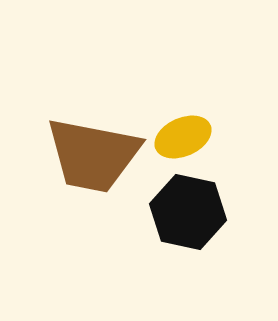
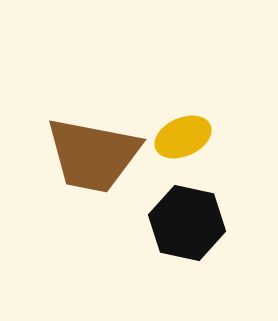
black hexagon: moved 1 px left, 11 px down
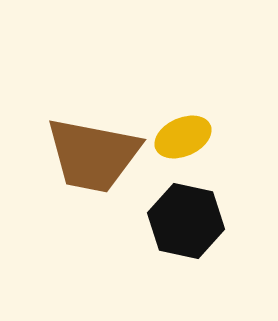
black hexagon: moved 1 px left, 2 px up
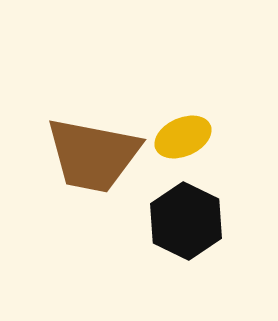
black hexagon: rotated 14 degrees clockwise
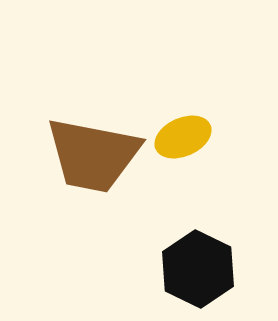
black hexagon: moved 12 px right, 48 px down
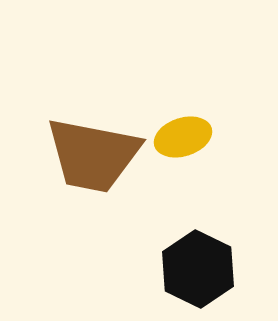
yellow ellipse: rotated 6 degrees clockwise
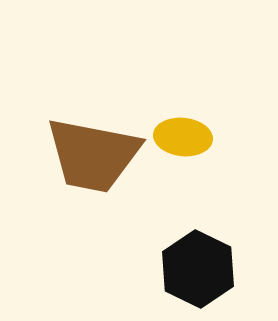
yellow ellipse: rotated 24 degrees clockwise
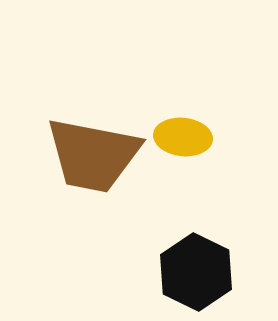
black hexagon: moved 2 px left, 3 px down
